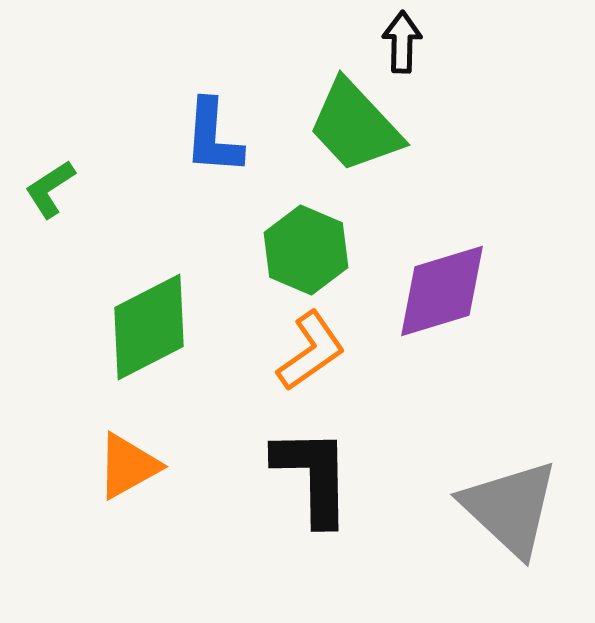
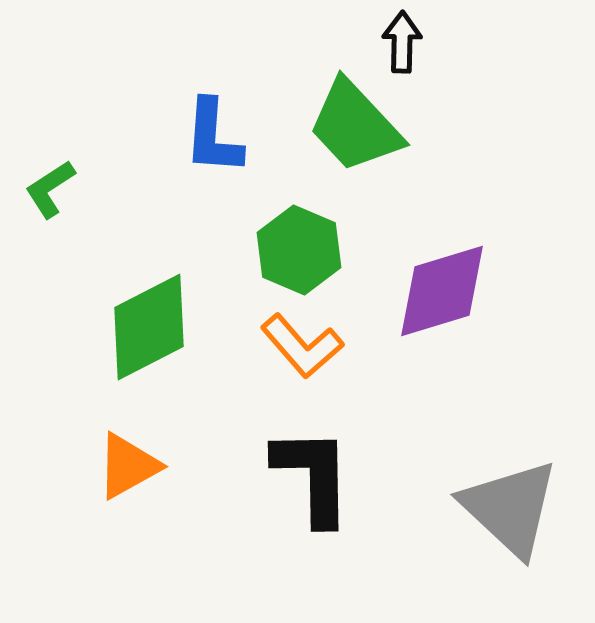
green hexagon: moved 7 px left
orange L-shape: moved 9 px left, 5 px up; rotated 84 degrees clockwise
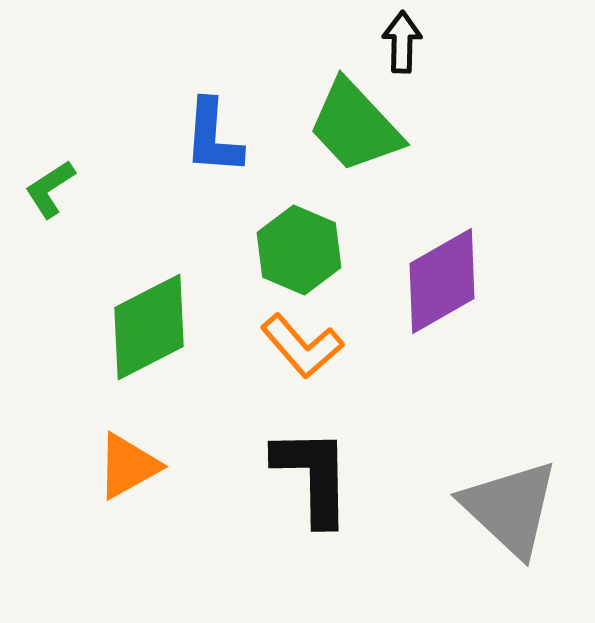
purple diamond: moved 10 px up; rotated 13 degrees counterclockwise
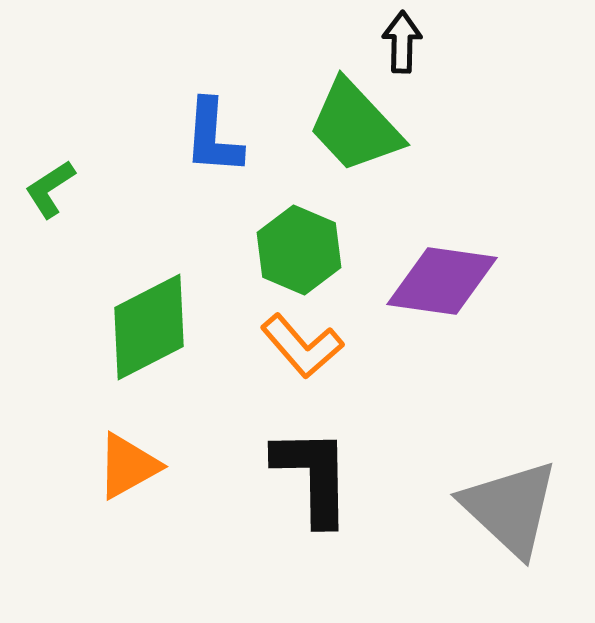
purple diamond: rotated 38 degrees clockwise
